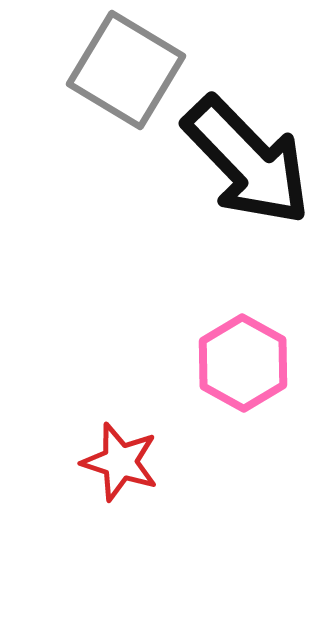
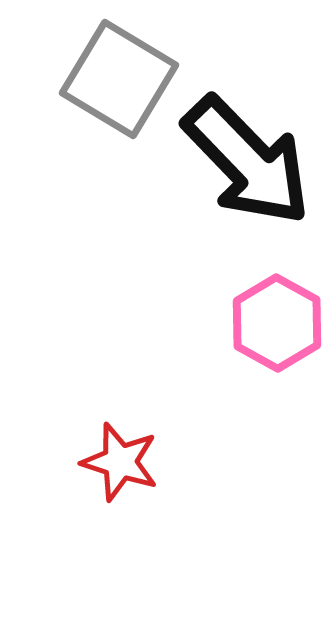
gray square: moved 7 px left, 9 px down
pink hexagon: moved 34 px right, 40 px up
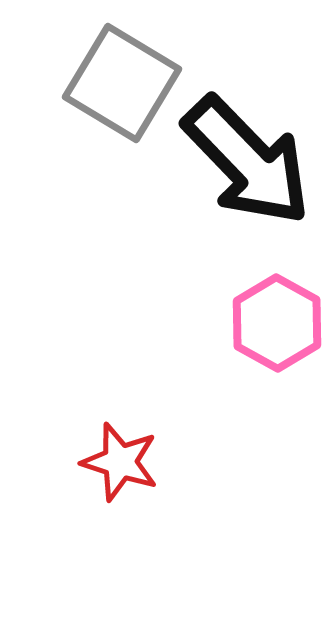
gray square: moved 3 px right, 4 px down
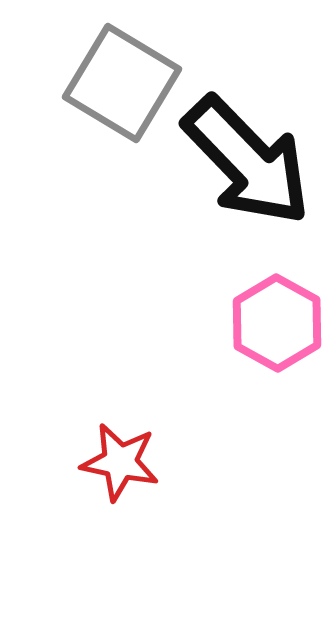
red star: rotated 6 degrees counterclockwise
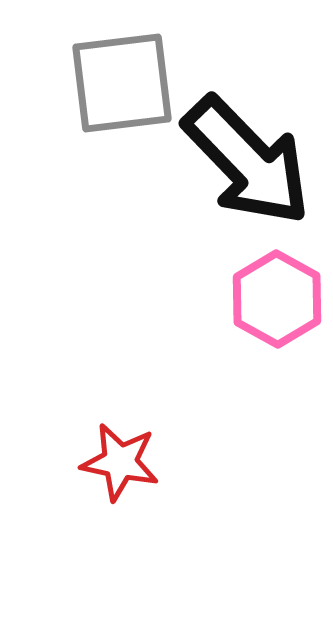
gray square: rotated 38 degrees counterclockwise
pink hexagon: moved 24 px up
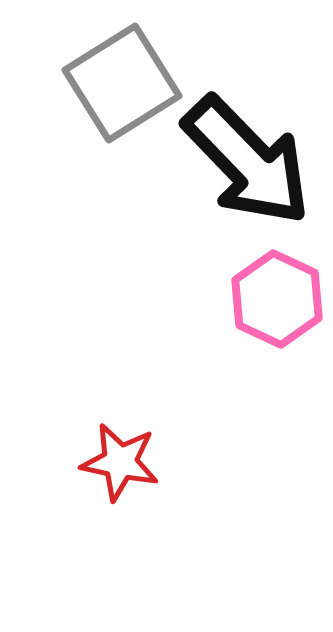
gray square: rotated 25 degrees counterclockwise
pink hexagon: rotated 4 degrees counterclockwise
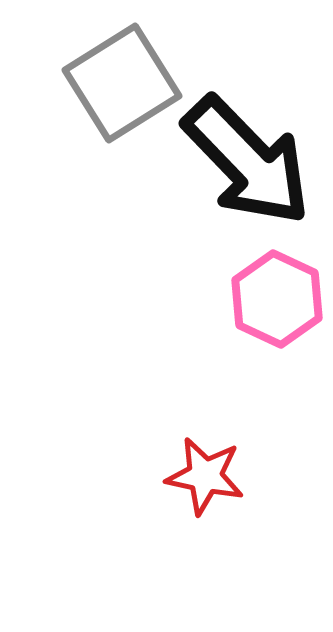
red star: moved 85 px right, 14 px down
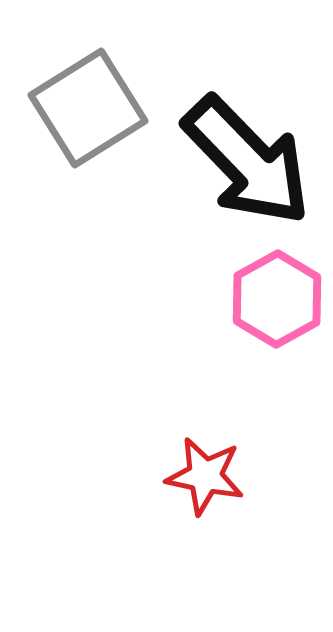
gray square: moved 34 px left, 25 px down
pink hexagon: rotated 6 degrees clockwise
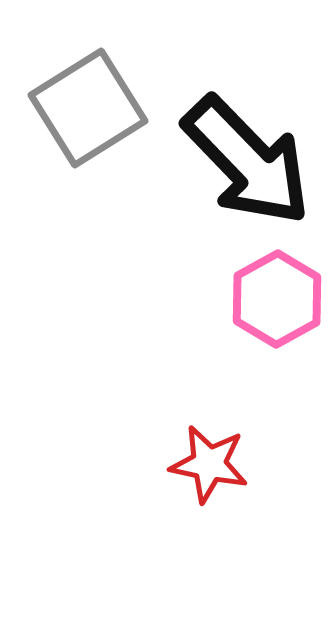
red star: moved 4 px right, 12 px up
